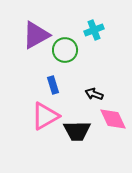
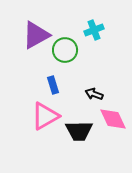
black trapezoid: moved 2 px right
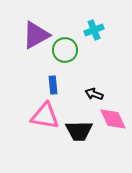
blue rectangle: rotated 12 degrees clockwise
pink triangle: rotated 40 degrees clockwise
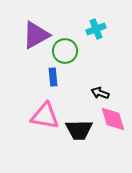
cyan cross: moved 2 px right, 1 px up
green circle: moved 1 px down
blue rectangle: moved 8 px up
black arrow: moved 6 px right, 1 px up
pink diamond: rotated 8 degrees clockwise
black trapezoid: moved 1 px up
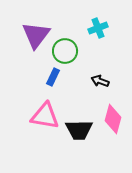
cyan cross: moved 2 px right, 1 px up
purple triangle: rotated 24 degrees counterclockwise
blue rectangle: rotated 30 degrees clockwise
black arrow: moved 12 px up
pink diamond: rotated 32 degrees clockwise
